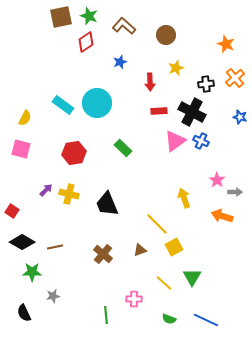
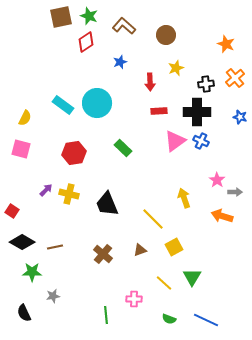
black cross at (192, 112): moved 5 px right; rotated 28 degrees counterclockwise
yellow line at (157, 224): moved 4 px left, 5 px up
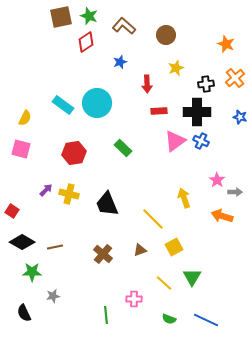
red arrow at (150, 82): moved 3 px left, 2 px down
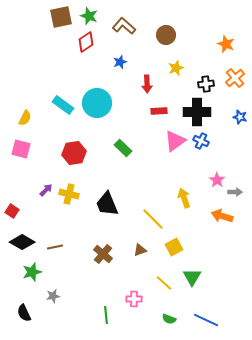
green star at (32, 272): rotated 18 degrees counterclockwise
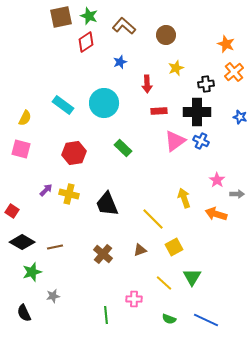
orange cross at (235, 78): moved 1 px left, 6 px up
cyan circle at (97, 103): moved 7 px right
gray arrow at (235, 192): moved 2 px right, 2 px down
orange arrow at (222, 216): moved 6 px left, 2 px up
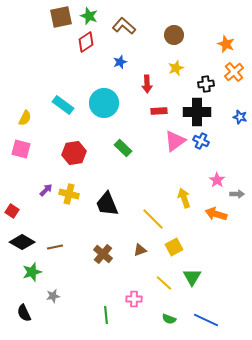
brown circle at (166, 35): moved 8 px right
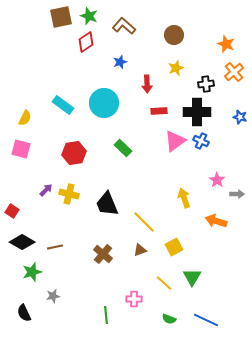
orange arrow at (216, 214): moved 7 px down
yellow line at (153, 219): moved 9 px left, 3 px down
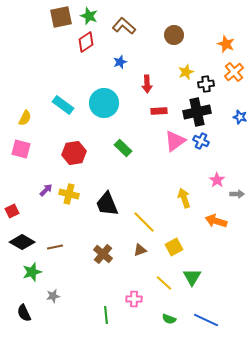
yellow star at (176, 68): moved 10 px right, 4 px down
black cross at (197, 112): rotated 12 degrees counterclockwise
red square at (12, 211): rotated 32 degrees clockwise
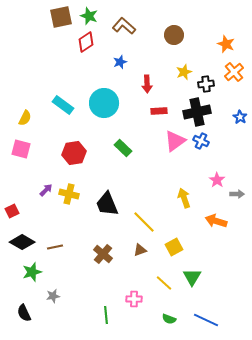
yellow star at (186, 72): moved 2 px left
blue star at (240, 117): rotated 16 degrees clockwise
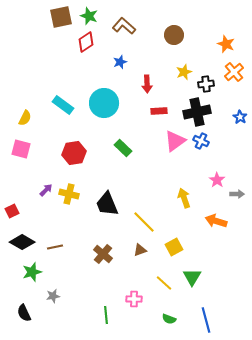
blue line at (206, 320): rotated 50 degrees clockwise
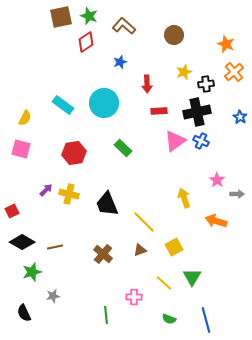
pink cross at (134, 299): moved 2 px up
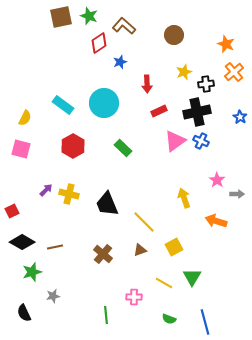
red diamond at (86, 42): moved 13 px right, 1 px down
red rectangle at (159, 111): rotated 21 degrees counterclockwise
red hexagon at (74, 153): moved 1 px left, 7 px up; rotated 20 degrees counterclockwise
yellow line at (164, 283): rotated 12 degrees counterclockwise
blue line at (206, 320): moved 1 px left, 2 px down
